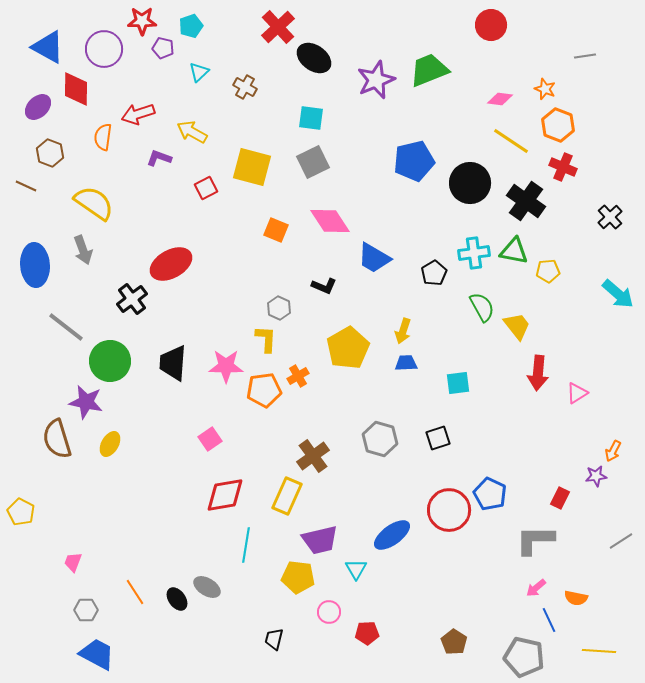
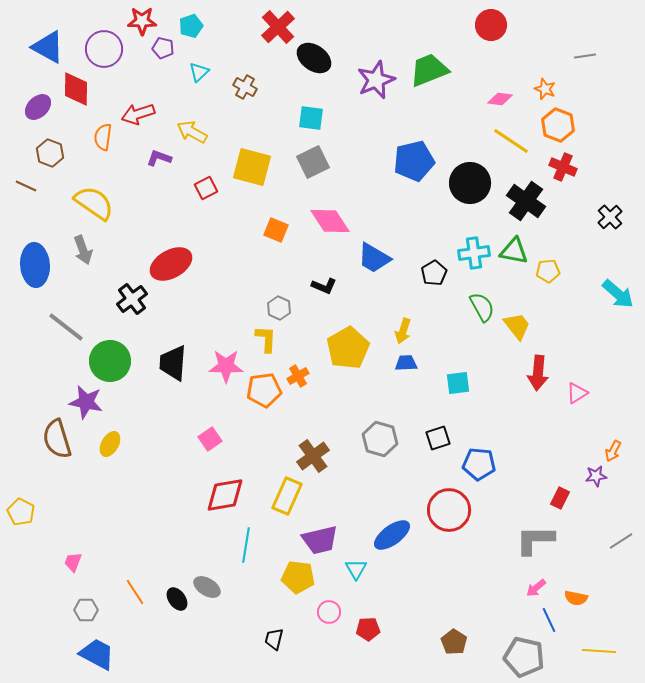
blue pentagon at (490, 494): moved 11 px left, 30 px up; rotated 20 degrees counterclockwise
red pentagon at (367, 633): moved 1 px right, 4 px up
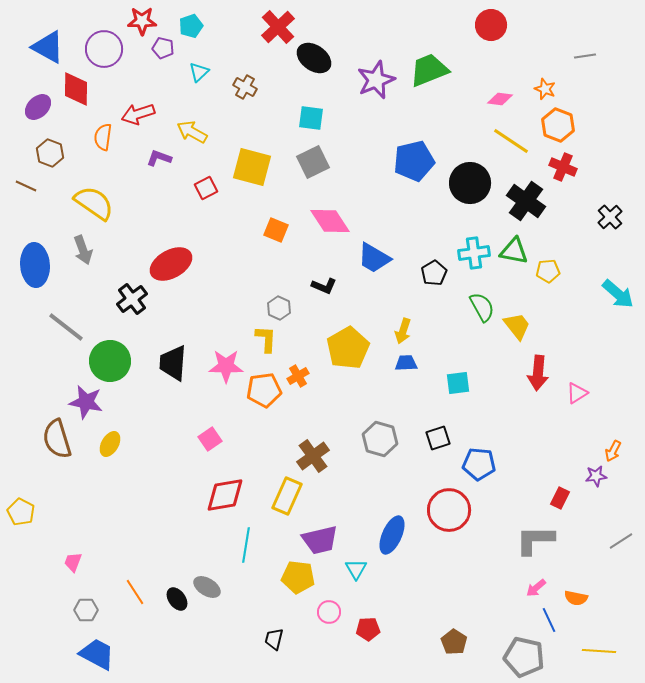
blue ellipse at (392, 535): rotated 30 degrees counterclockwise
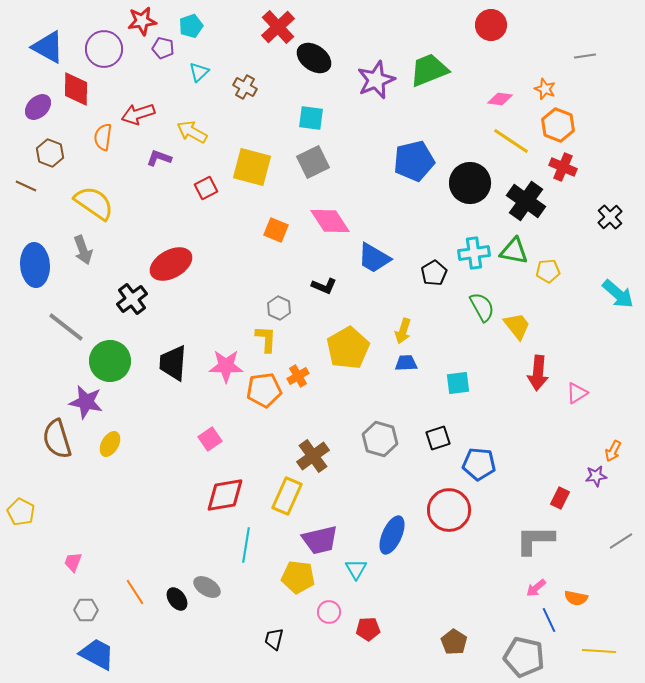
red star at (142, 21): rotated 8 degrees counterclockwise
